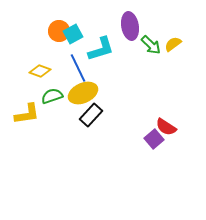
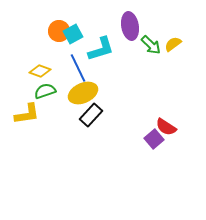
green semicircle: moved 7 px left, 5 px up
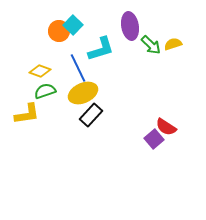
cyan square: moved 9 px up; rotated 18 degrees counterclockwise
yellow semicircle: rotated 18 degrees clockwise
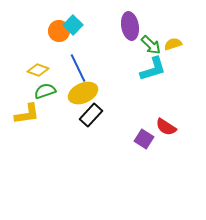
cyan L-shape: moved 52 px right, 20 px down
yellow diamond: moved 2 px left, 1 px up
purple square: moved 10 px left; rotated 18 degrees counterclockwise
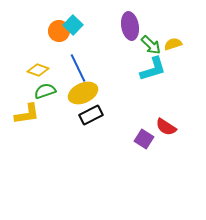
black rectangle: rotated 20 degrees clockwise
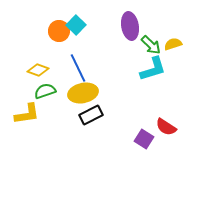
cyan square: moved 3 px right
yellow ellipse: rotated 12 degrees clockwise
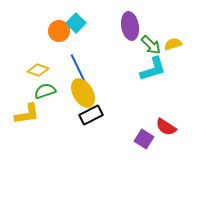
cyan square: moved 2 px up
yellow ellipse: rotated 72 degrees clockwise
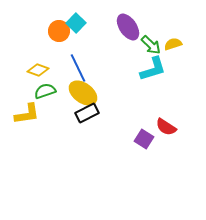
purple ellipse: moved 2 px left, 1 px down; rotated 24 degrees counterclockwise
yellow ellipse: rotated 24 degrees counterclockwise
black rectangle: moved 4 px left, 2 px up
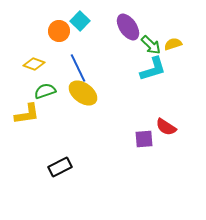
cyan square: moved 4 px right, 2 px up
yellow diamond: moved 4 px left, 6 px up
black rectangle: moved 27 px left, 54 px down
purple square: rotated 36 degrees counterclockwise
